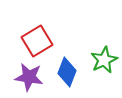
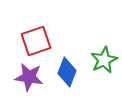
red square: moved 1 px left; rotated 12 degrees clockwise
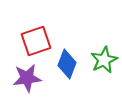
blue diamond: moved 8 px up
purple star: moved 2 px left, 1 px down; rotated 16 degrees counterclockwise
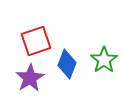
green star: rotated 8 degrees counterclockwise
purple star: moved 3 px right; rotated 24 degrees counterclockwise
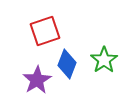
red square: moved 9 px right, 10 px up
purple star: moved 7 px right, 2 px down
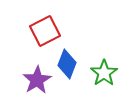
red square: rotated 8 degrees counterclockwise
green star: moved 13 px down
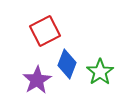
green star: moved 4 px left, 1 px up
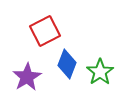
purple star: moved 10 px left, 3 px up
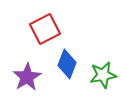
red square: moved 2 px up
green star: moved 3 px right, 3 px down; rotated 24 degrees clockwise
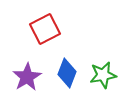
blue diamond: moved 9 px down
